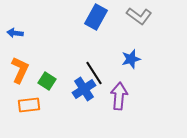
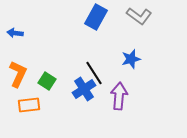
orange L-shape: moved 2 px left, 4 px down
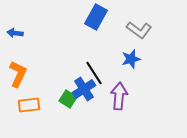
gray L-shape: moved 14 px down
green square: moved 21 px right, 18 px down
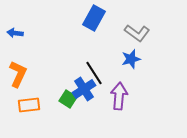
blue rectangle: moved 2 px left, 1 px down
gray L-shape: moved 2 px left, 3 px down
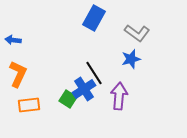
blue arrow: moved 2 px left, 7 px down
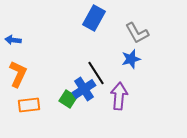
gray L-shape: rotated 25 degrees clockwise
black line: moved 2 px right
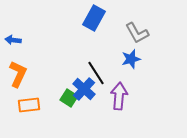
blue cross: rotated 15 degrees counterclockwise
green square: moved 1 px right, 1 px up
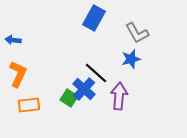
black line: rotated 15 degrees counterclockwise
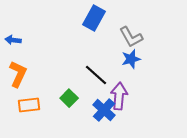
gray L-shape: moved 6 px left, 4 px down
black line: moved 2 px down
blue cross: moved 20 px right, 21 px down
green square: rotated 12 degrees clockwise
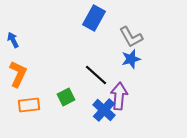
blue arrow: rotated 56 degrees clockwise
green square: moved 3 px left, 1 px up; rotated 18 degrees clockwise
